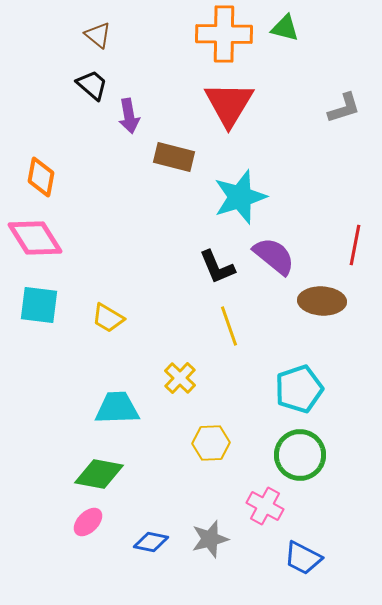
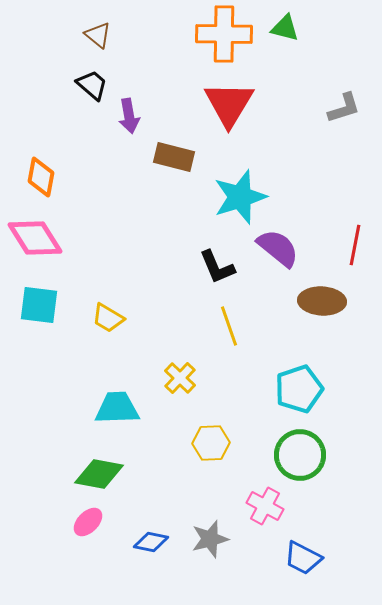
purple semicircle: moved 4 px right, 8 px up
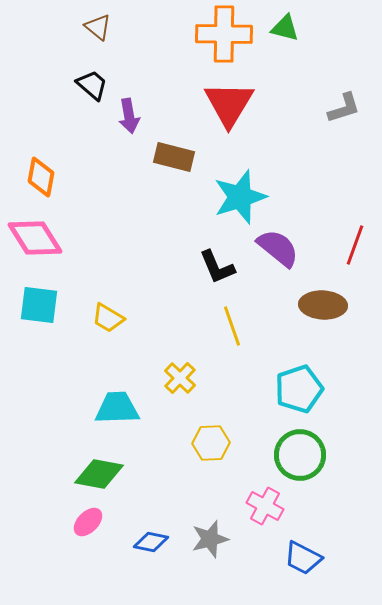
brown triangle: moved 8 px up
red line: rotated 9 degrees clockwise
brown ellipse: moved 1 px right, 4 px down
yellow line: moved 3 px right
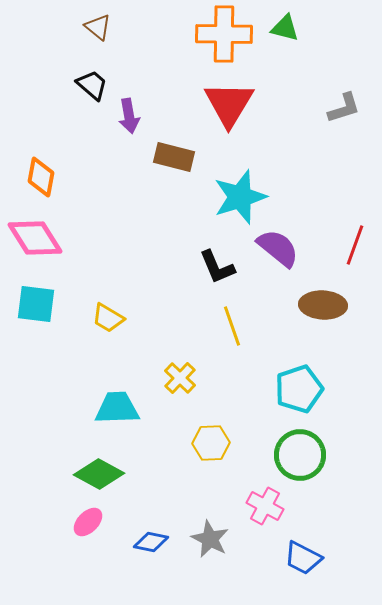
cyan square: moved 3 px left, 1 px up
green diamond: rotated 18 degrees clockwise
gray star: rotated 30 degrees counterclockwise
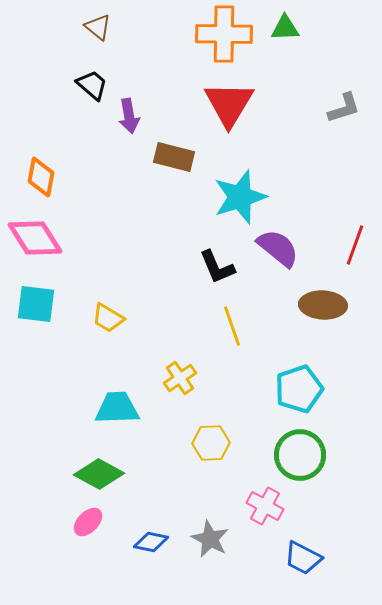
green triangle: rotated 16 degrees counterclockwise
yellow cross: rotated 12 degrees clockwise
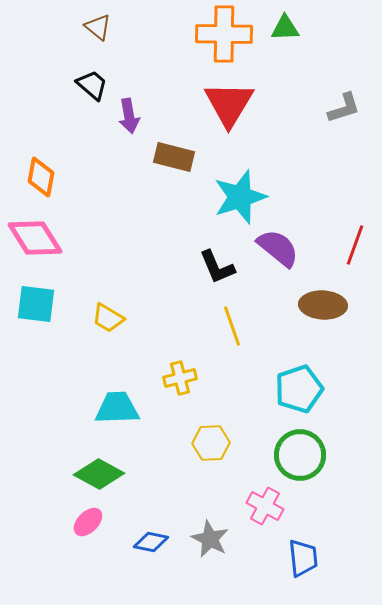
yellow cross: rotated 20 degrees clockwise
blue trapezoid: rotated 123 degrees counterclockwise
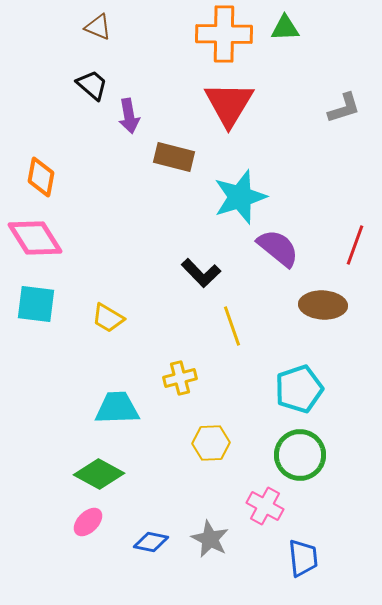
brown triangle: rotated 16 degrees counterclockwise
black L-shape: moved 16 px left, 6 px down; rotated 21 degrees counterclockwise
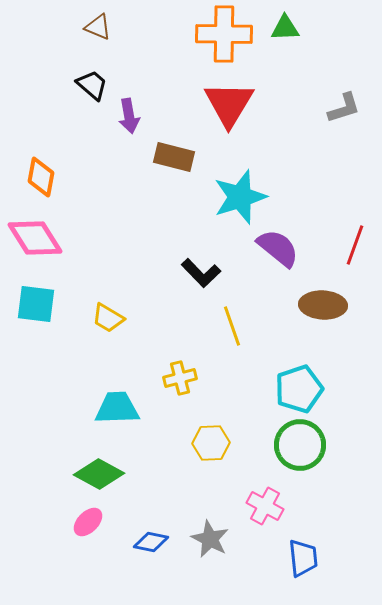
green circle: moved 10 px up
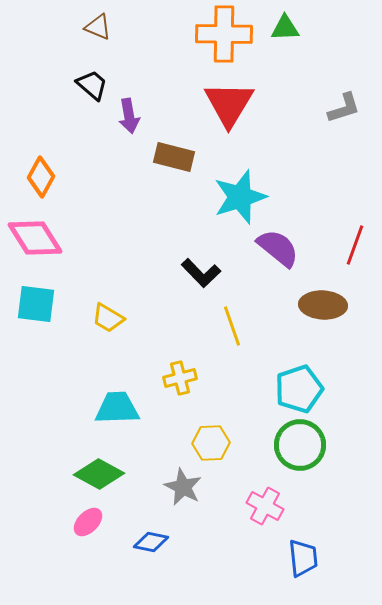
orange diamond: rotated 18 degrees clockwise
gray star: moved 27 px left, 52 px up
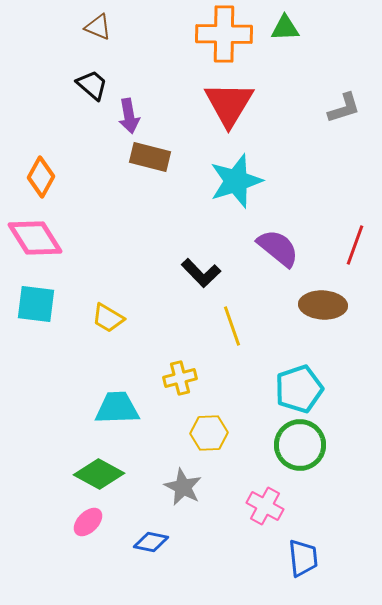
brown rectangle: moved 24 px left
cyan star: moved 4 px left, 16 px up
yellow hexagon: moved 2 px left, 10 px up
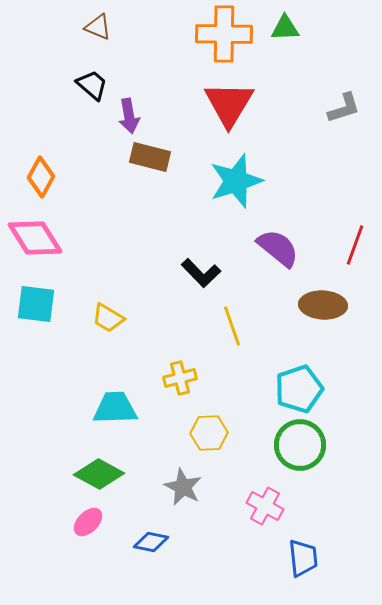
cyan trapezoid: moved 2 px left
